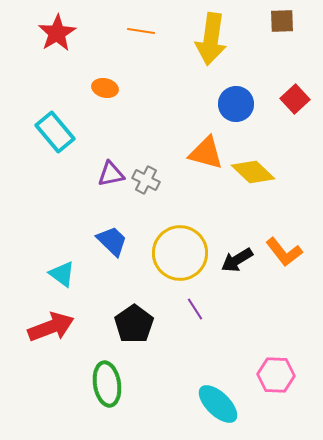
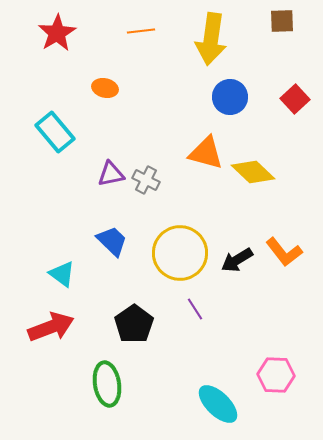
orange line: rotated 16 degrees counterclockwise
blue circle: moved 6 px left, 7 px up
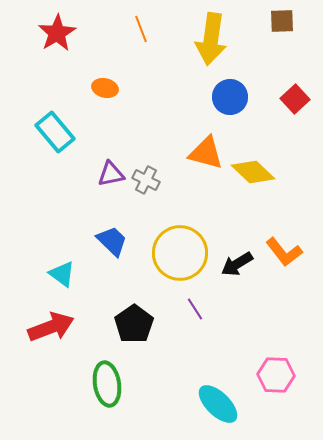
orange line: moved 2 px up; rotated 76 degrees clockwise
black arrow: moved 4 px down
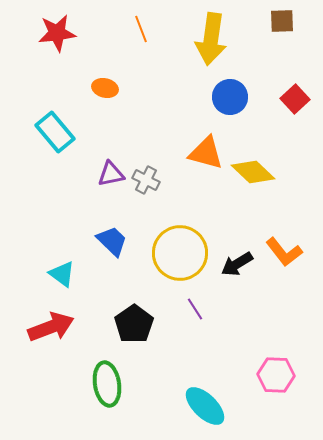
red star: rotated 24 degrees clockwise
cyan ellipse: moved 13 px left, 2 px down
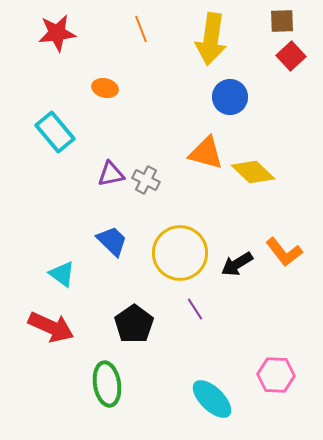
red square: moved 4 px left, 43 px up
red arrow: rotated 45 degrees clockwise
cyan ellipse: moved 7 px right, 7 px up
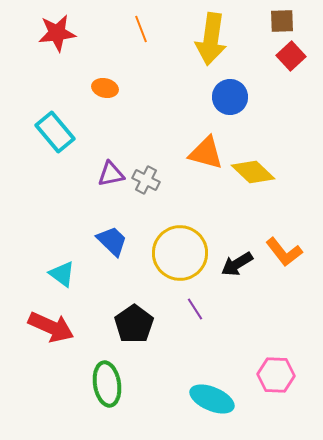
cyan ellipse: rotated 21 degrees counterclockwise
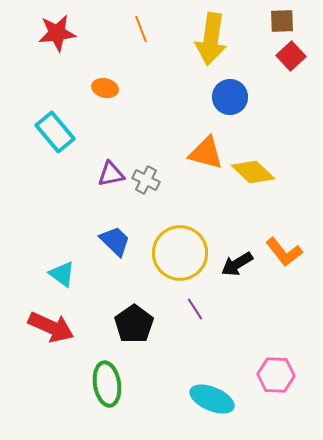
blue trapezoid: moved 3 px right
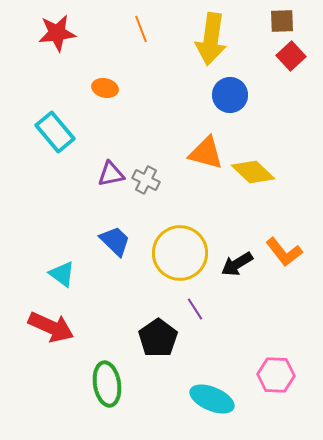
blue circle: moved 2 px up
black pentagon: moved 24 px right, 14 px down
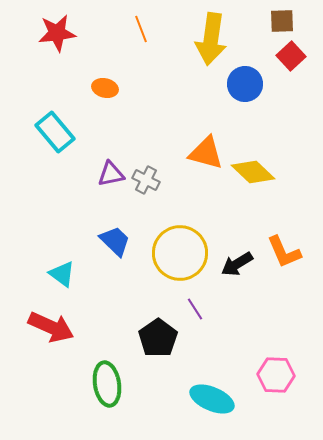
blue circle: moved 15 px right, 11 px up
orange L-shape: rotated 15 degrees clockwise
